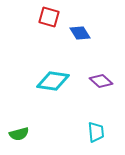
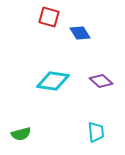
green semicircle: moved 2 px right
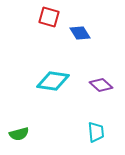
purple diamond: moved 4 px down
green semicircle: moved 2 px left
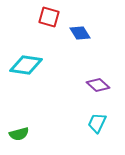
cyan diamond: moved 27 px left, 16 px up
purple diamond: moved 3 px left
cyan trapezoid: moved 1 px right, 9 px up; rotated 150 degrees counterclockwise
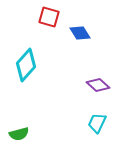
cyan diamond: rotated 56 degrees counterclockwise
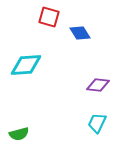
cyan diamond: rotated 44 degrees clockwise
purple diamond: rotated 35 degrees counterclockwise
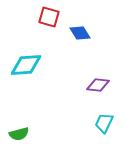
cyan trapezoid: moved 7 px right
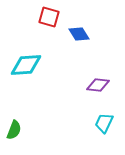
blue diamond: moved 1 px left, 1 px down
green semicircle: moved 5 px left, 4 px up; rotated 54 degrees counterclockwise
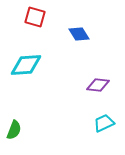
red square: moved 14 px left
cyan trapezoid: rotated 40 degrees clockwise
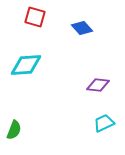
blue diamond: moved 3 px right, 6 px up; rotated 10 degrees counterclockwise
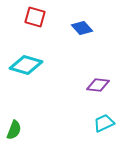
cyan diamond: rotated 20 degrees clockwise
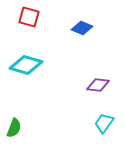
red square: moved 6 px left
blue diamond: rotated 25 degrees counterclockwise
cyan trapezoid: rotated 30 degrees counterclockwise
green semicircle: moved 2 px up
